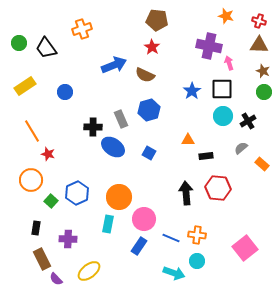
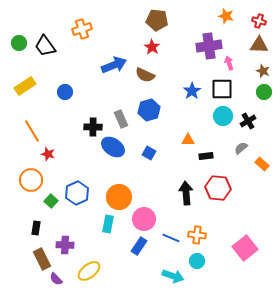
purple cross at (209, 46): rotated 20 degrees counterclockwise
black trapezoid at (46, 48): moved 1 px left, 2 px up
purple cross at (68, 239): moved 3 px left, 6 px down
cyan arrow at (174, 273): moved 1 px left, 3 px down
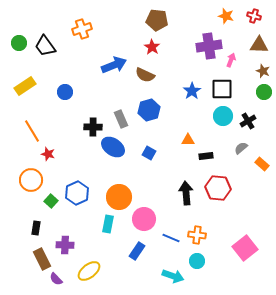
red cross at (259, 21): moved 5 px left, 5 px up
pink arrow at (229, 63): moved 2 px right, 3 px up; rotated 40 degrees clockwise
blue rectangle at (139, 246): moved 2 px left, 5 px down
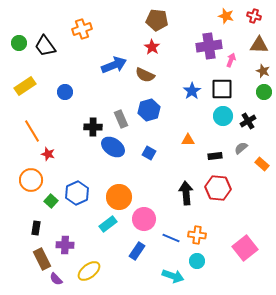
black rectangle at (206, 156): moved 9 px right
cyan rectangle at (108, 224): rotated 42 degrees clockwise
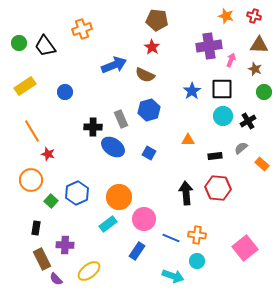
brown star at (263, 71): moved 8 px left, 2 px up
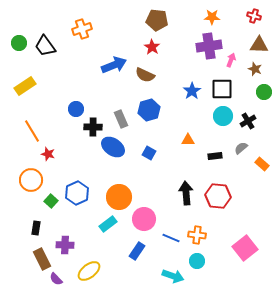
orange star at (226, 16): moved 14 px left, 1 px down; rotated 14 degrees counterclockwise
blue circle at (65, 92): moved 11 px right, 17 px down
red hexagon at (218, 188): moved 8 px down
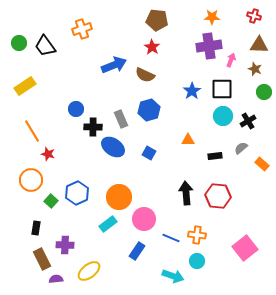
purple semicircle at (56, 279): rotated 128 degrees clockwise
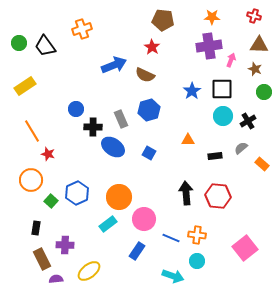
brown pentagon at (157, 20): moved 6 px right
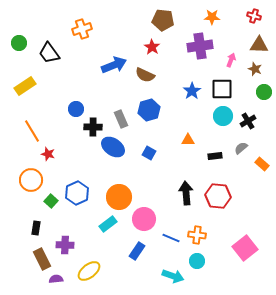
black trapezoid at (45, 46): moved 4 px right, 7 px down
purple cross at (209, 46): moved 9 px left
